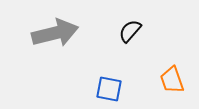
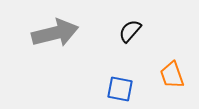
orange trapezoid: moved 5 px up
blue square: moved 11 px right
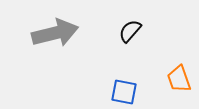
orange trapezoid: moved 7 px right, 4 px down
blue square: moved 4 px right, 3 px down
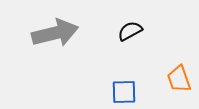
black semicircle: rotated 20 degrees clockwise
blue square: rotated 12 degrees counterclockwise
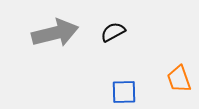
black semicircle: moved 17 px left, 1 px down
